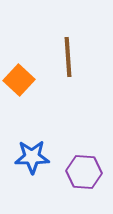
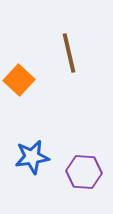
brown line: moved 1 px right, 4 px up; rotated 9 degrees counterclockwise
blue star: rotated 8 degrees counterclockwise
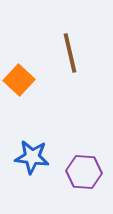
brown line: moved 1 px right
blue star: rotated 16 degrees clockwise
